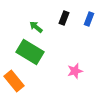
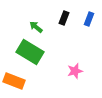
orange rectangle: rotated 30 degrees counterclockwise
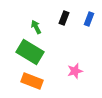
green arrow: rotated 24 degrees clockwise
orange rectangle: moved 18 px right
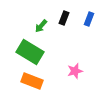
green arrow: moved 5 px right, 1 px up; rotated 112 degrees counterclockwise
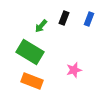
pink star: moved 1 px left, 1 px up
